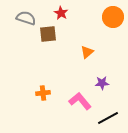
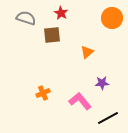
orange circle: moved 1 px left, 1 px down
brown square: moved 4 px right, 1 px down
orange cross: rotated 16 degrees counterclockwise
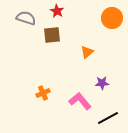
red star: moved 4 px left, 2 px up
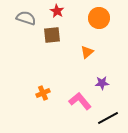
orange circle: moved 13 px left
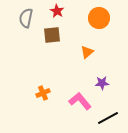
gray semicircle: rotated 96 degrees counterclockwise
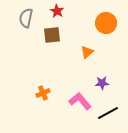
orange circle: moved 7 px right, 5 px down
black line: moved 5 px up
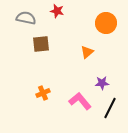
red star: rotated 16 degrees counterclockwise
gray semicircle: rotated 90 degrees clockwise
brown square: moved 11 px left, 9 px down
black line: moved 2 px right, 5 px up; rotated 35 degrees counterclockwise
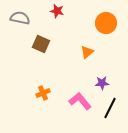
gray semicircle: moved 6 px left
brown square: rotated 30 degrees clockwise
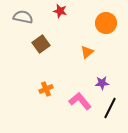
red star: moved 3 px right
gray semicircle: moved 3 px right, 1 px up
brown square: rotated 30 degrees clockwise
orange cross: moved 3 px right, 4 px up
